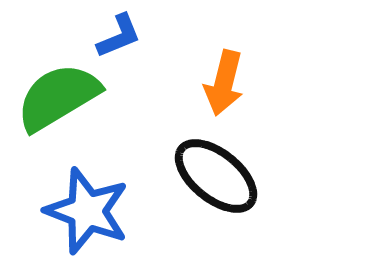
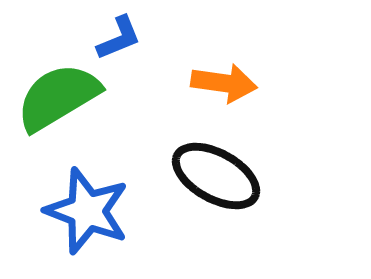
blue L-shape: moved 2 px down
orange arrow: rotated 96 degrees counterclockwise
black ellipse: rotated 10 degrees counterclockwise
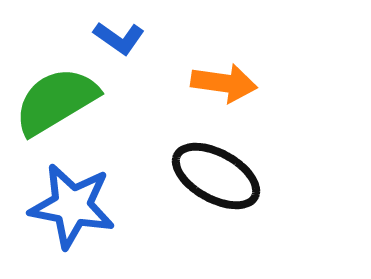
blue L-shape: rotated 57 degrees clockwise
green semicircle: moved 2 px left, 4 px down
blue star: moved 15 px left, 5 px up; rotated 10 degrees counterclockwise
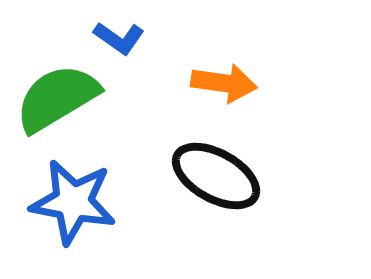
green semicircle: moved 1 px right, 3 px up
blue star: moved 1 px right, 4 px up
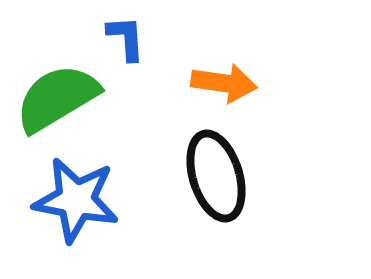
blue L-shape: moved 7 px right; rotated 129 degrees counterclockwise
black ellipse: rotated 44 degrees clockwise
blue star: moved 3 px right, 2 px up
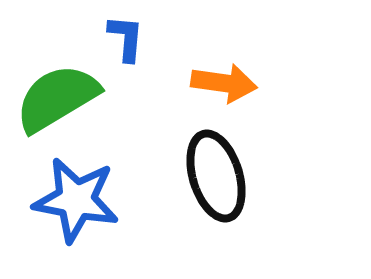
blue L-shape: rotated 9 degrees clockwise
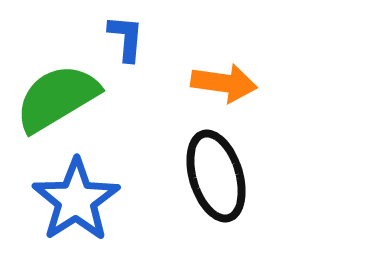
blue star: rotated 28 degrees clockwise
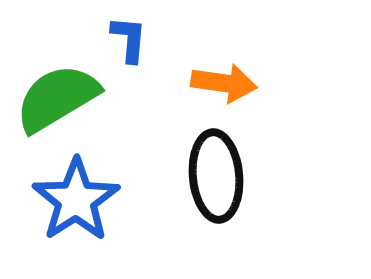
blue L-shape: moved 3 px right, 1 px down
black ellipse: rotated 12 degrees clockwise
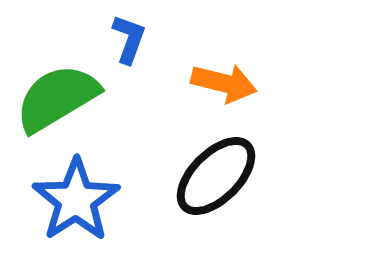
blue L-shape: rotated 15 degrees clockwise
orange arrow: rotated 6 degrees clockwise
black ellipse: rotated 50 degrees clockwise
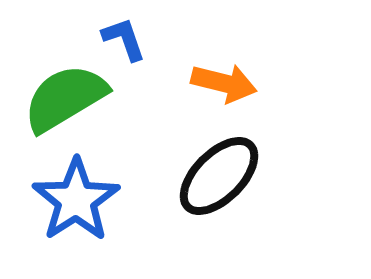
blue L-shape: moved 5 px left; rotated 39 degrees counterclockwise
green semicircle: moved 8 px right
black ellipse: moved 3 px right
